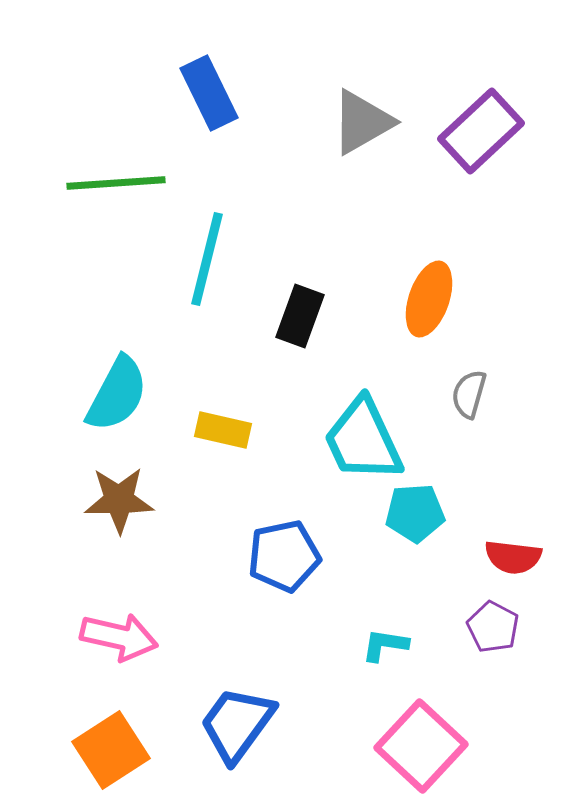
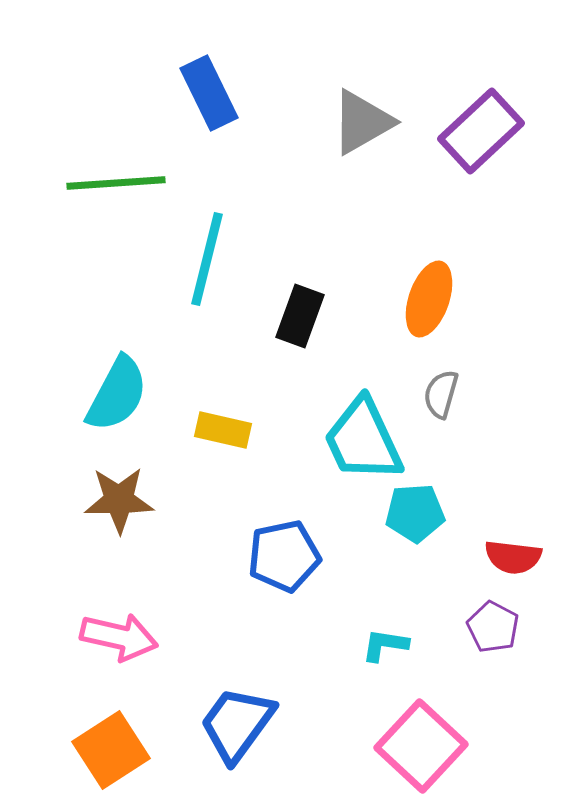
gray semicircle: moved 28 px left
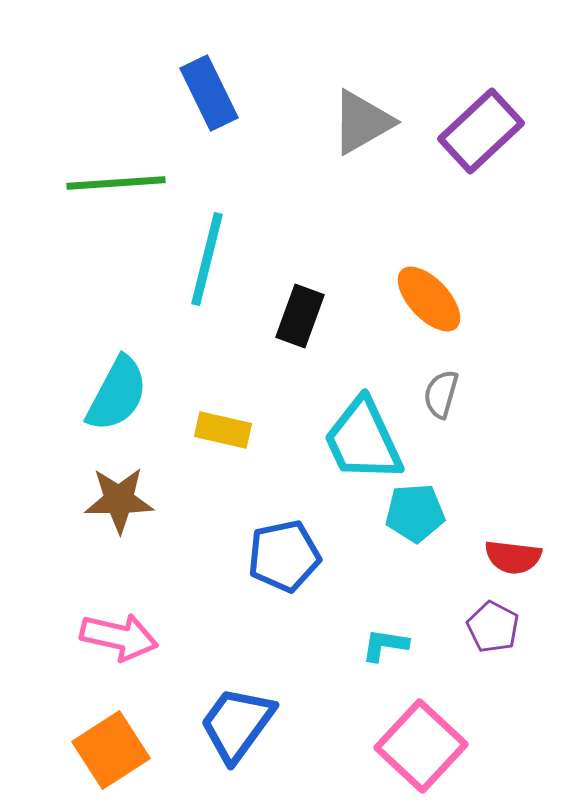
orange ellipse: rotated 62 degrees counterclockwise
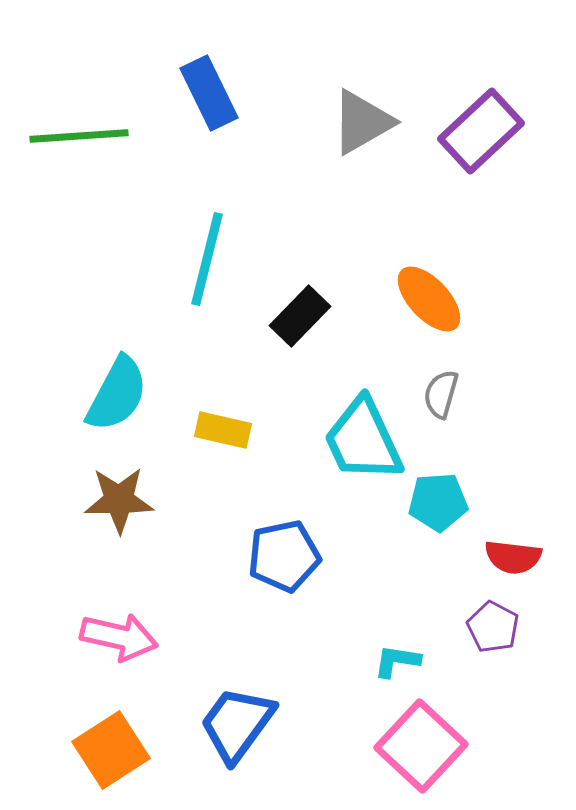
green line: moved 37 px left, 47 px up
black rectangle: rotated 24 degrees clockwise
cyan pentagon: moved 23 px right, 11 px up
cyan L-shape: moved 12 px right, 16 px down
